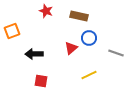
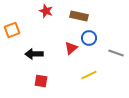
orange square: moved 1 px up
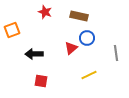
red star: moved 1 px left, 1 px down
blue circle: moved 2 px left
gray line: rotated 63 degrees clockwise
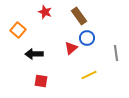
brown rectangle: rotated 42 degrees clockwise
orange square: moved 6 px right; rotated 28 degrees counterclockwise
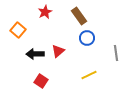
red star: rotated 24 degrees clockwise
red triangle: moved 13 px left, 3 px down
black arrow: moved 1 px right
red square: rotated 24 degrees clockwise
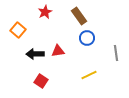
red triangle: rotated 32 degrees clockwise
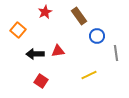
blue circle: moved 10 px right, 2 px up
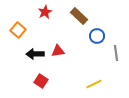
brown rectangle: rotated 12 degrees counterclockwise
yellow line: moved 5 px right, 9 px down
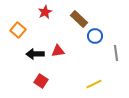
brown rectangle: moved 3 px down
blue circle: moved 2 px left
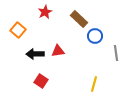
yellow line: rotated 49 degrees counterclockwise
